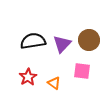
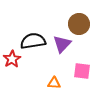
brown circle: moved 10 px left, 16 px up
red star: moved 16 px left, 18 px up
orange triangle: rotated 32 degrees counterclockwise
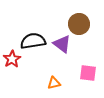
purple triangle: rotated 36 degrees counterclockwise
pink square: moved 6 px right, 2 px down
orange triangle: rotated 16 degrees counterclockwise
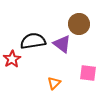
orange triangle: rotated 32 degrees counterclockwise
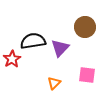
brown circle: moved 6 px right, 3 px down
purple triangle: moved 2 px left, 4 px down; rotated 36 degrees clockwise
pink square: moved 1 px left, 2 px down
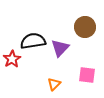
orange triangle: moved 1 px down
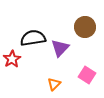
black semicircle: moved 3 px up
pink square: rotated 24 degrees clockwise
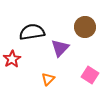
black semicircle: moved 1 px left, 6 px up
pink square: moved 3 px right
orange triangle: moved 6 px left, 5 px up
